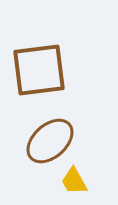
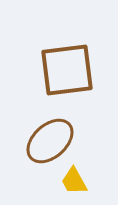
brown square: moved 28 px right
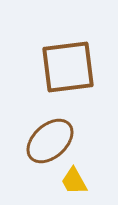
brown square: moved 1 px right, 3 px up
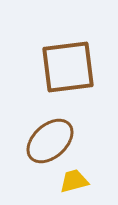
yellow trapezoid: rotated 104 degrees clockwise
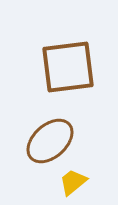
yellow trapezoid: moved 1 px left, 1 px down; rotated 24 degrees counterclockwise
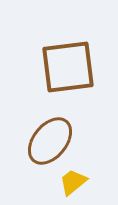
brown ellipse: rotated 9 degrees counterclockwise
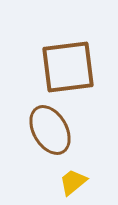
brown ellipse: moved 11 px up; rotated 69 degrees counterclockwise
